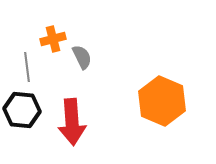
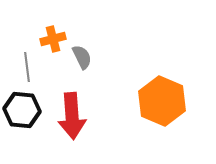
red arrow: moved 6 px up
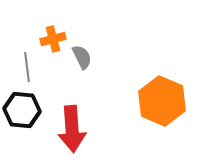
red arrow: moved 13 px down
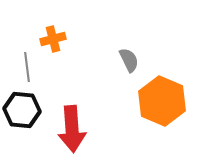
gray semicircle: moved 47 px right, 3 px down
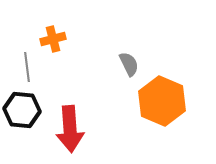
gray semicircle: moved 4 px down
red arrow: moved 2 px left
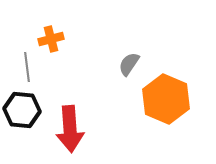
orange cross: moved 2 px left
gray semicircle: rotated 120 degrees counterclockwise
orange hexagon: moved 4 px right, 2 px up
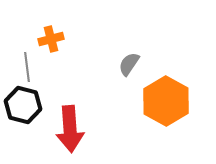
orange hexagon: moved 2 px down; rotated 6 degrees clockwise
black hexagon: moved 1 px right, 5 px up; rotated 9 degrees clockwise
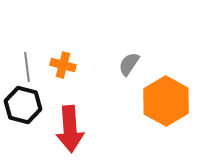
orange cross: moved 12 px right, 26 px down; rotated 30 degrees clockwise
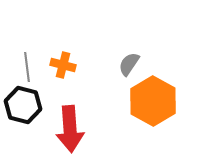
orange hexagon: moved 13 px left
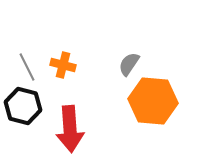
gray line: rotated 20 degrees counterclockwise
orange hexagon: rotated 24 degrees counterclockwise
black hexagon: moved 1 px down
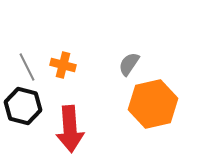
orange hexagon: moved 3 px down; rotated 18 degrees counterclockwise
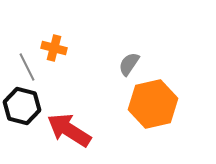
orange cross: moved 9 px left, 17 px up
black hexagon: moved 1 px left
red arrow: moved 1 px left, 1 px down; rotated 126 degrees clockwise
